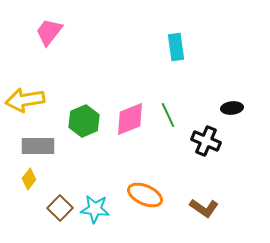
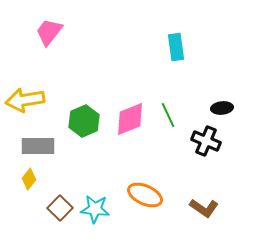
black ellipse: moved 10 px left
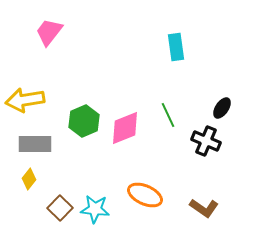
black ellipse: rotated 50 degrees counterclockwise
pink diamond: moved 5 px left, 9 px down
gray rectangle: moved 3 px left, 2 px up
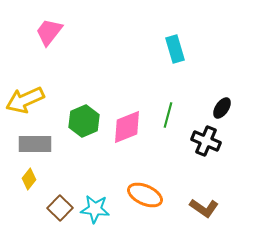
cyan rectangle: moved 1 px left, 2 px down; rotated 8 degrees counterclockwise
yellow arrow: rotated 15 degrees counterclockwise
green line: rotated 40 degrees clockwise
pink diamond: moved 2 px right, 1 px up
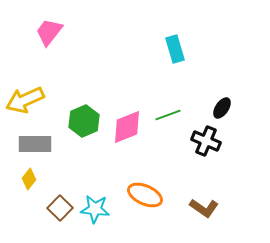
green line: rotated 55 degrees clockwise
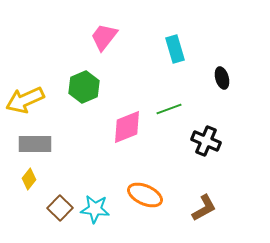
pink trapezoid: moved 55 px right, 5 px down
black ellipse: moved 30 px up; rotated 50 degrees counterclockwise
green line: moved 1 px right, 6 px up
green hexagon: moved 34 px up
brown L-shape: rotated 64 degrees counterclockwise
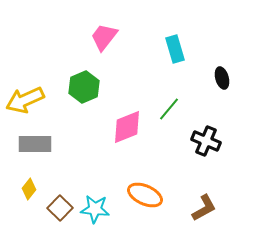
green line: rotated 30 degrees counterclockwise
yellow diamond: moved 10 px down
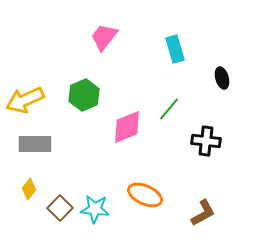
green hexagon: moved 8 px down
black cross: rotated 16 degrees counterclockwise
brown L-shape: moved 1 px left, 5 px down
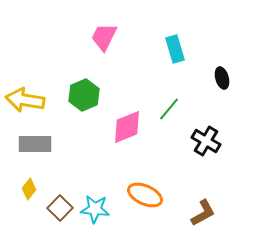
pink trapezoid: rotated 12 degrees counterclockwise
yellow arrow: rotated 33 degrees clockwise
black cross: rotated 24 degrees clockwise
